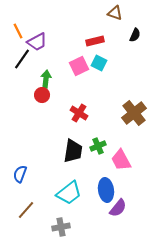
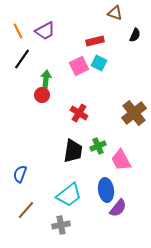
purple trapezoid: moved 8 px right, 11 px up
cyan trapezoid: moved 2 px down
gray cross: moved 2 px up
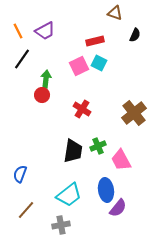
red cross: moved 3 px right, 4 px up
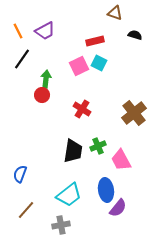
black semicircle: rotated 96 degrees counterclockwise
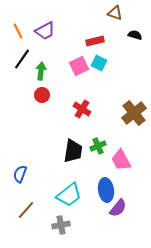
green arrow: moved 5 px left, 8 px up
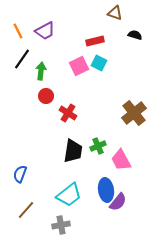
red circle: moved 4 px right, 1 px down
red cross: moved 14 px left, 4 px down
purple semicircle: moved 6 px up
